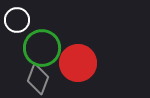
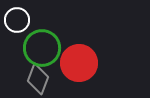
red circle: moved 1 px right
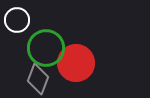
green circle: moved 4 px right
red circle: moved 3 px left
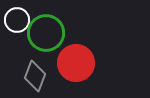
green circle: moved 15 px up
gray diamond: moved 3 px left, 3 px up
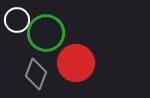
gray diamond: moved 1 px right, 2 px up
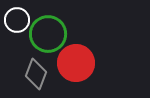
green circle: moved 2 px right, 1 px down
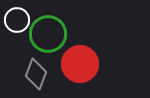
red circle: moved 4 px right, 1 px down
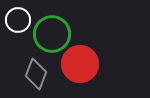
white circle: moved 1 px right
green circle: moved 4 px right
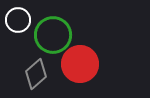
green circle: moved 1 px right, 1 px down
gray diamond: rotated 28 degrees clockwise
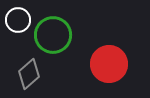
red circle: moved 29 px right
gray diamond: moved 7 px left
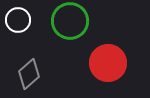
green circle: moved 17 px right, 14 px up
red circle: moved 1 px left, 1 px up
